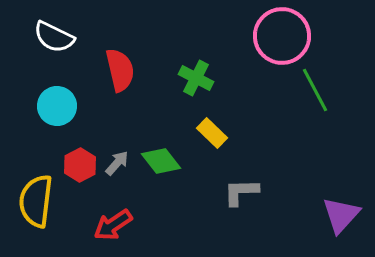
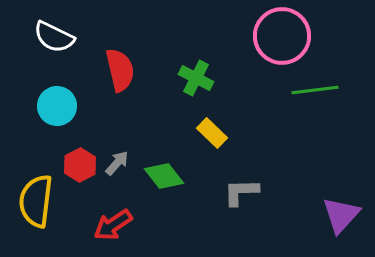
green line: rotated 69 degrees counterclockwise
green diamond: moved 3 px right, 15 px down
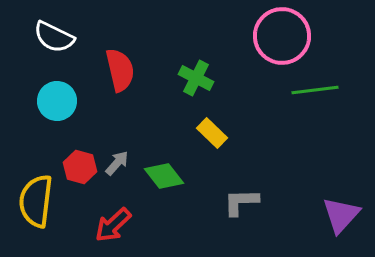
cyan circle: moved 5 px up
red hexagon: moved 2 px down; rotated 16 degrees counterclockwise
gray L-shape: moved 10 px down
red arrow: rotated 9 degrees counterclockwise
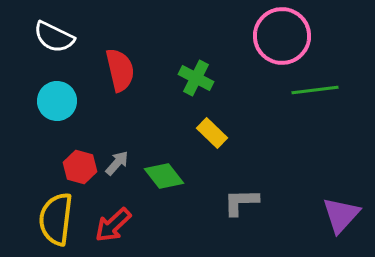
yellow semicircle: moved 20 px right, 18 px down
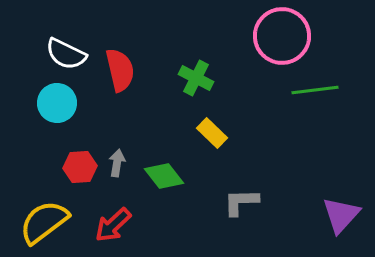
white semicircle: moved 12 px right, 17 px down
cyan circle: moved 2 px down
gray arrow: rotated 32 degrees counterclockwise
red hexagon: rotated 20 degrees counterclockwise
yellow semicircle: moved 12 px left, 3 px down; rotated 46 degrees clockwise
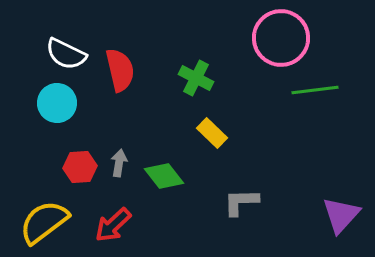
pink circle: moved 1 px left, 2 px down
gray arrow: moved 2 px right
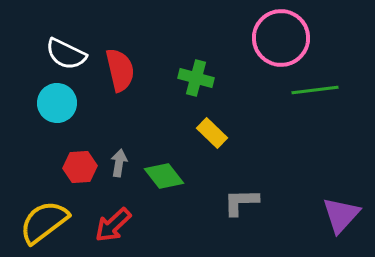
green cross: rotated 12 degrees counterclockwise
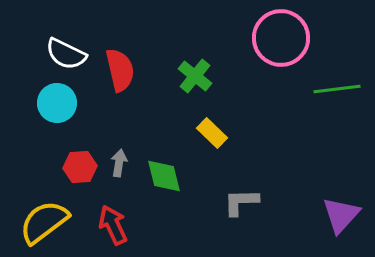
green cross: moved 1 px left, 2 px up; rotated 24 degrees clockwise
green line: moved 22 px right, 1 px up
green diamond: rotated 24 degrees clockwise
red arrow: rotated 108 degrees clockwise
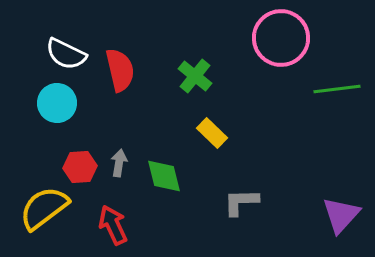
yellow semicircle: moved 14 px up
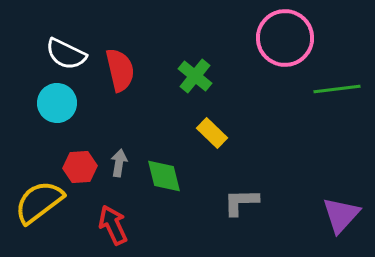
pink circle: moved 4 px right
yellow semicircle: moved 5 px left, 6 px up
